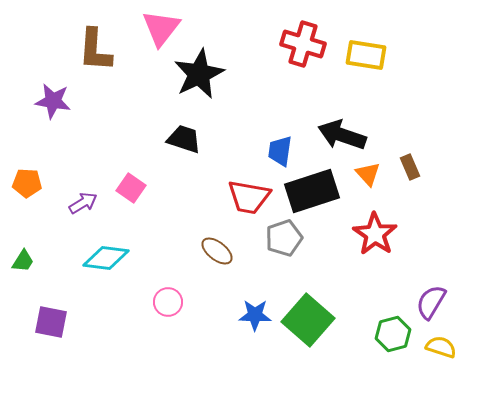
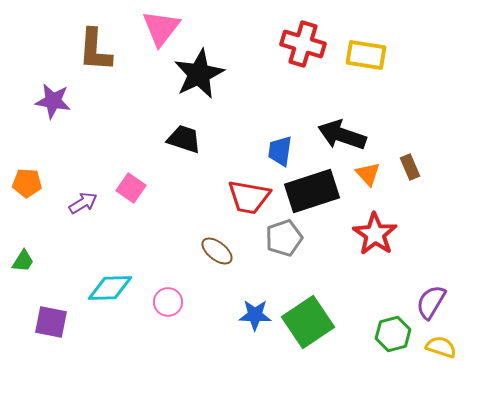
cyan diamond: moved 4 px right, 30 px down; rotated 9 degrees counterclockwise
green square: moved 2 px down; rotated 15 degrees clockwise
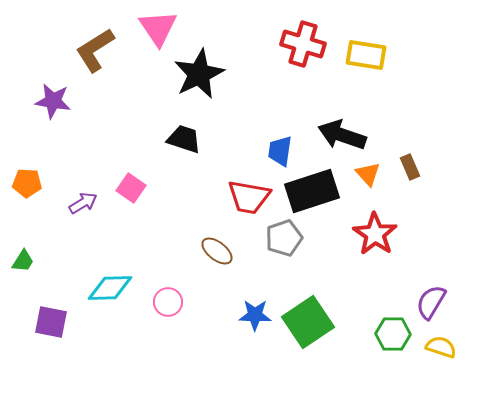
pink triangle: moved 3 px left; rotated 12 degrees counterclockwise
brown L-shape: rotated 54 degrees clockwise
green hexagon: rotated 16 degrees clockwise
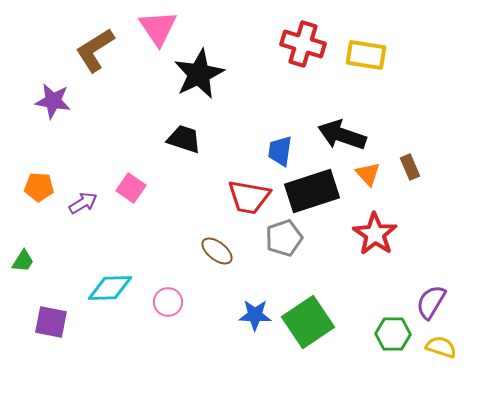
orange pentagon: moved 12 px right, 4 px down
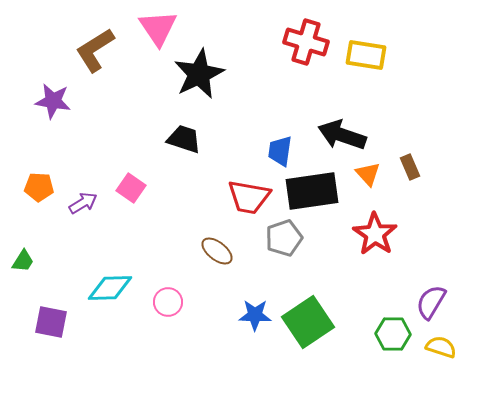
red cross: moved 3 px right, 2 px up
black rectangle: rotated 10 degrees clockwise
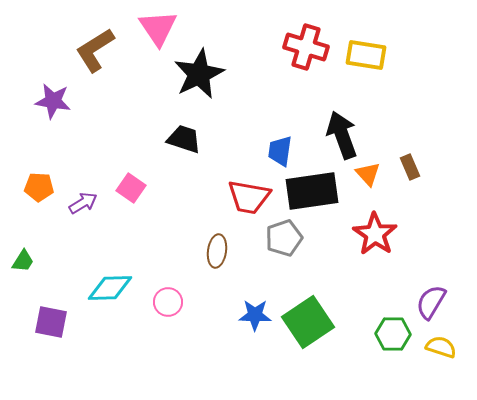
red cross: moved 5 px down
black arrow: rotated 51 degrees clockwise
brown ellipse: rotated 60 degrees clockwise
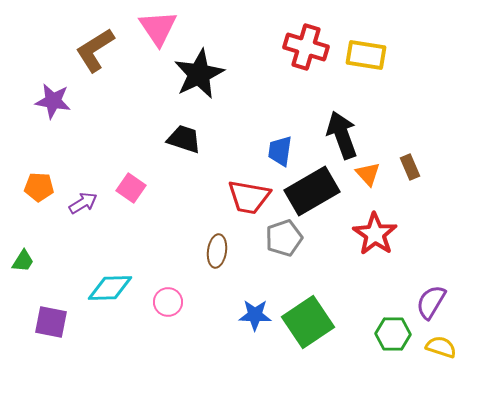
black rectangle: rotated 22 degrees counterclockwise
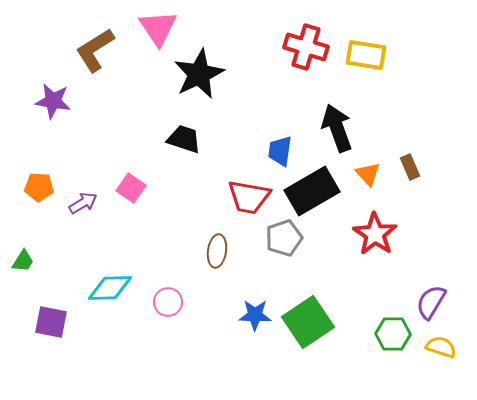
black arrow: moved 5 px left, 7 px up
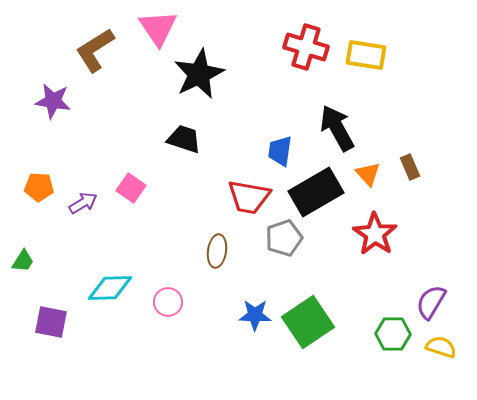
black arrow: rotated 9 degrees counterclockwise
black rectangle: moved 4 px right, 1 px down
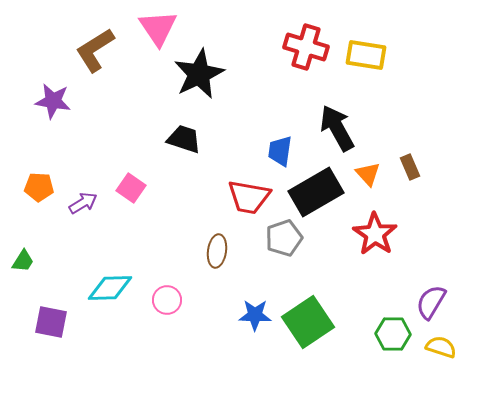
pink circle: moved 1 px left, 2 px up
